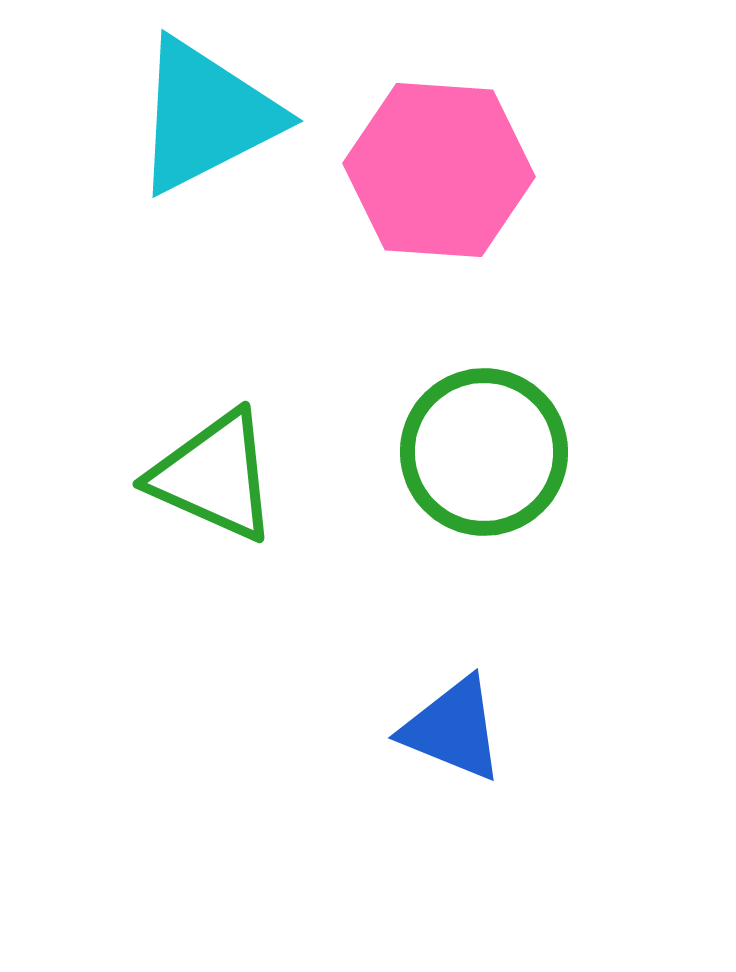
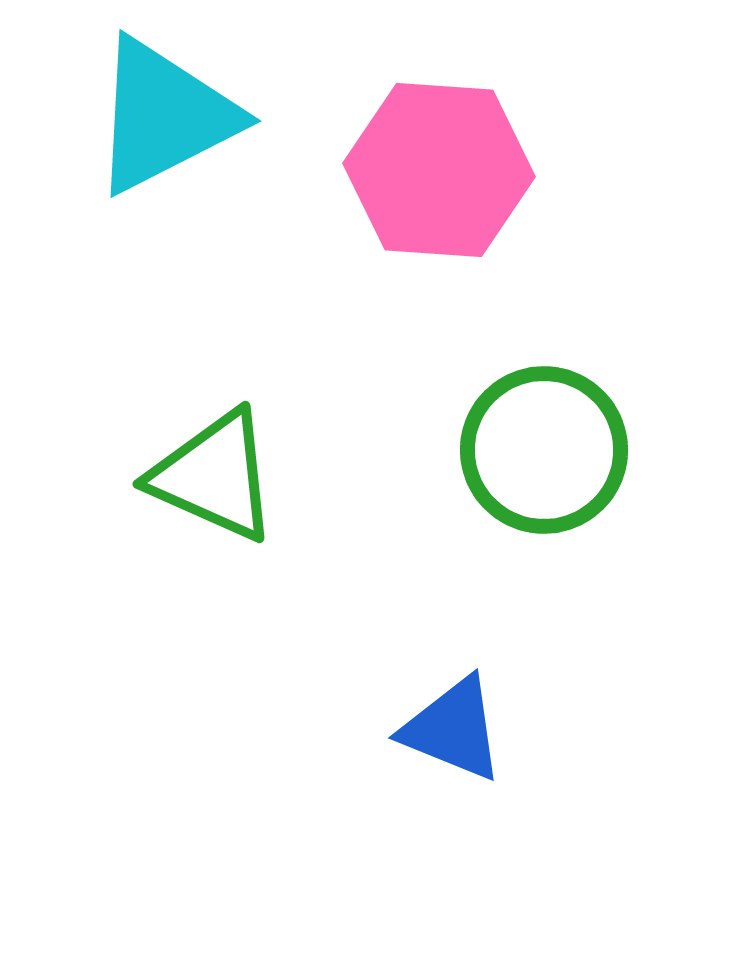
cyan triangle: moved 42 px left
green circle: moved 60 px right, 2 px up
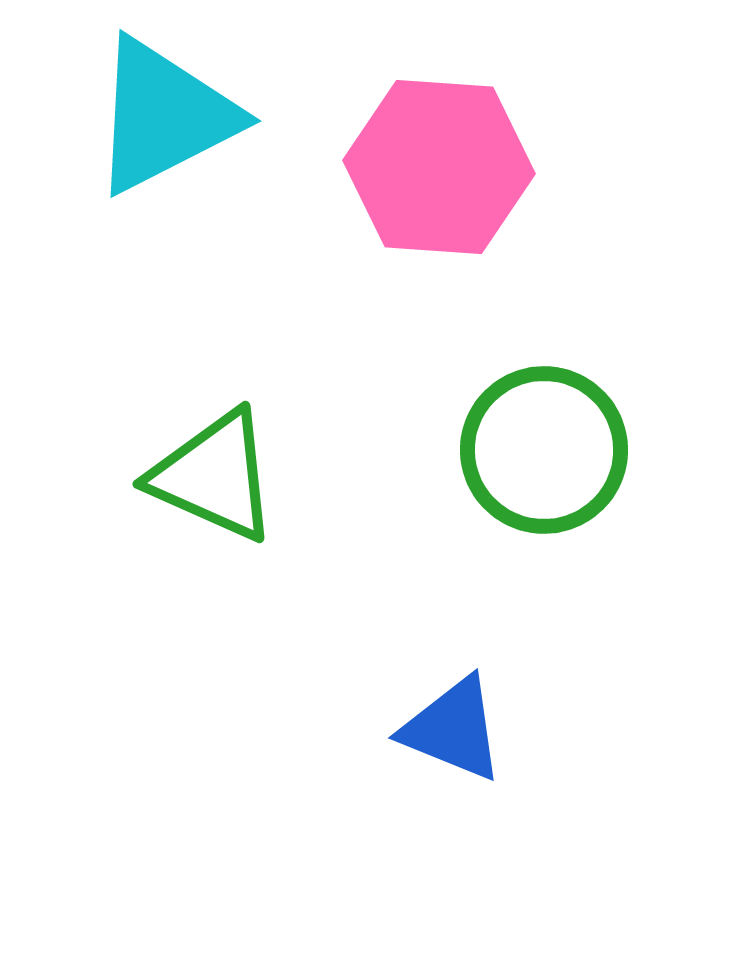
pink hexagon: moved 3 px up
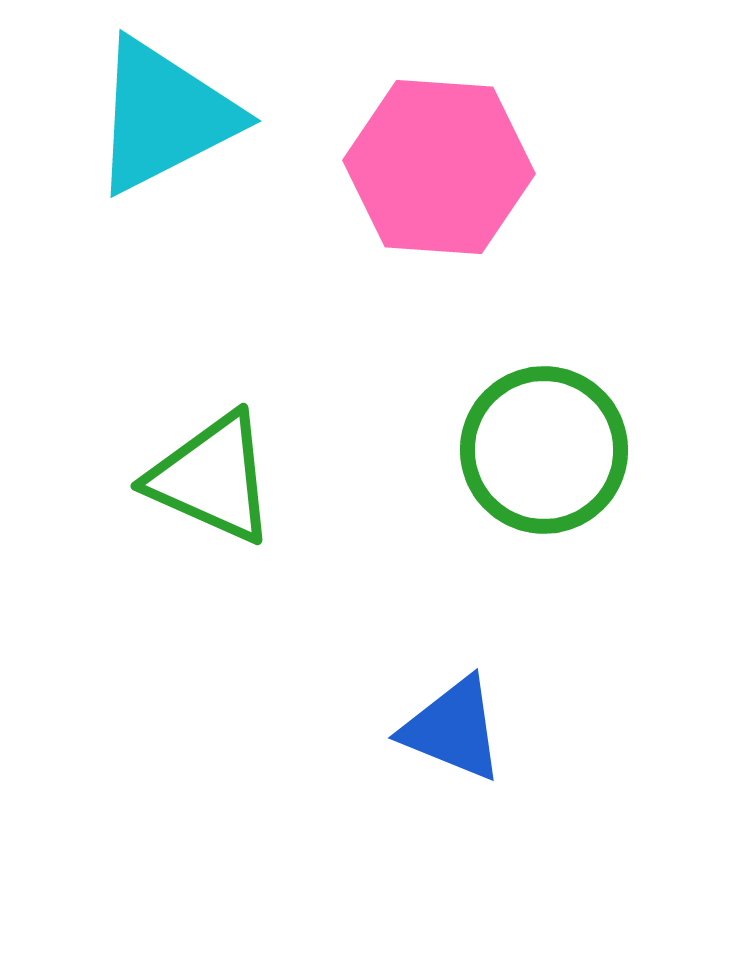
green triangle: moved 2 px left, 2 px down
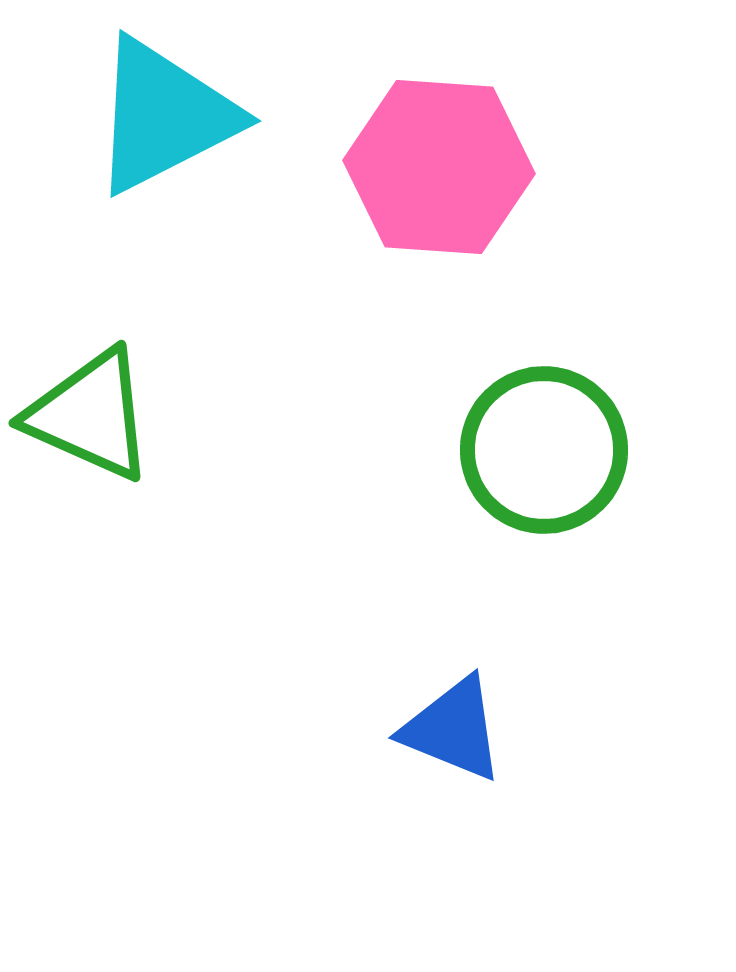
green triangle: moved 122 px left, 63 px up
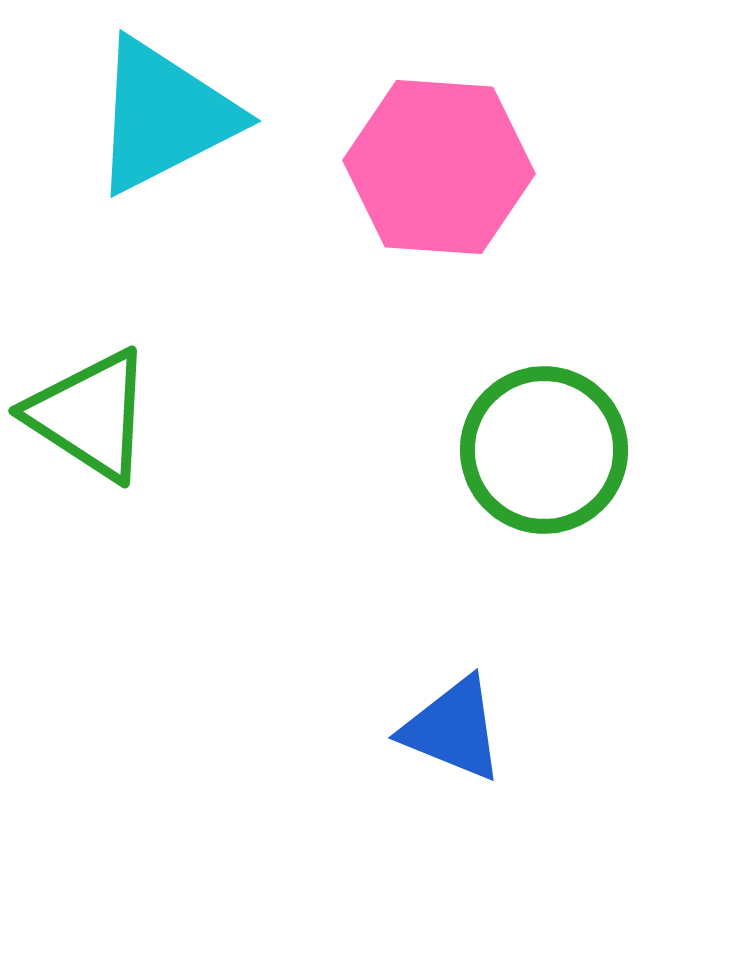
green triangle: rotated 9 degrees clockwise
